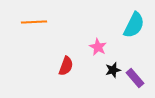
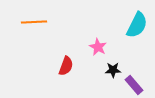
cyan semicircle: moved 3 px right
black star: rotated 14 degrees clockwise
purple rectangle: moved 1 px left, 7 px down
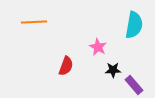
cyan semicircle: moved 3 px left; rotated 16 degrees counterclockwise
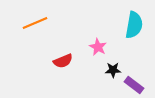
orange line: moved 1 px right, 1 px down; rotated 20 degrees counterclockwise
red semicircle: moved 3 px left, 5 px up; rotated 48 degrees clockwise
purple rectangle: rotated 12 degrees counterclockwise
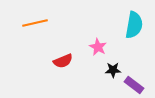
orange line: rotated 10 degrees clockwise
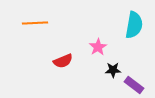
orange line: rotated 10 degrees clockwise
pink star: rotated 12 degrees clockwise
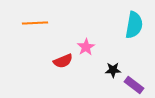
pink star: moved 12 px left
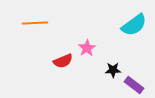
cyan semicircle: rotated 44 degrees clockwise
pink star: moved 1 px right, 1 px down
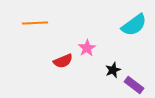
black star: rotated 21 degrees counterclockwise
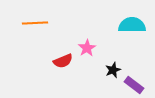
cyan semicircle: moved 2 px left; rotated 144 degrees counterclockwise
